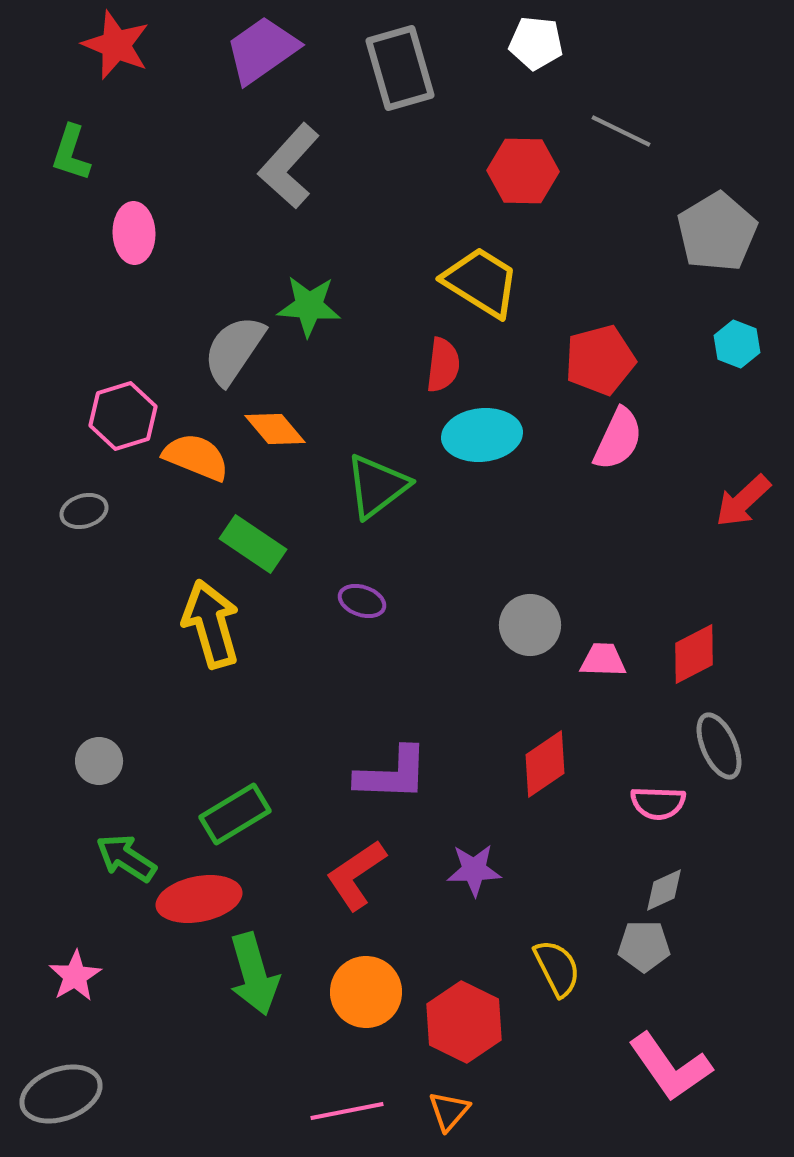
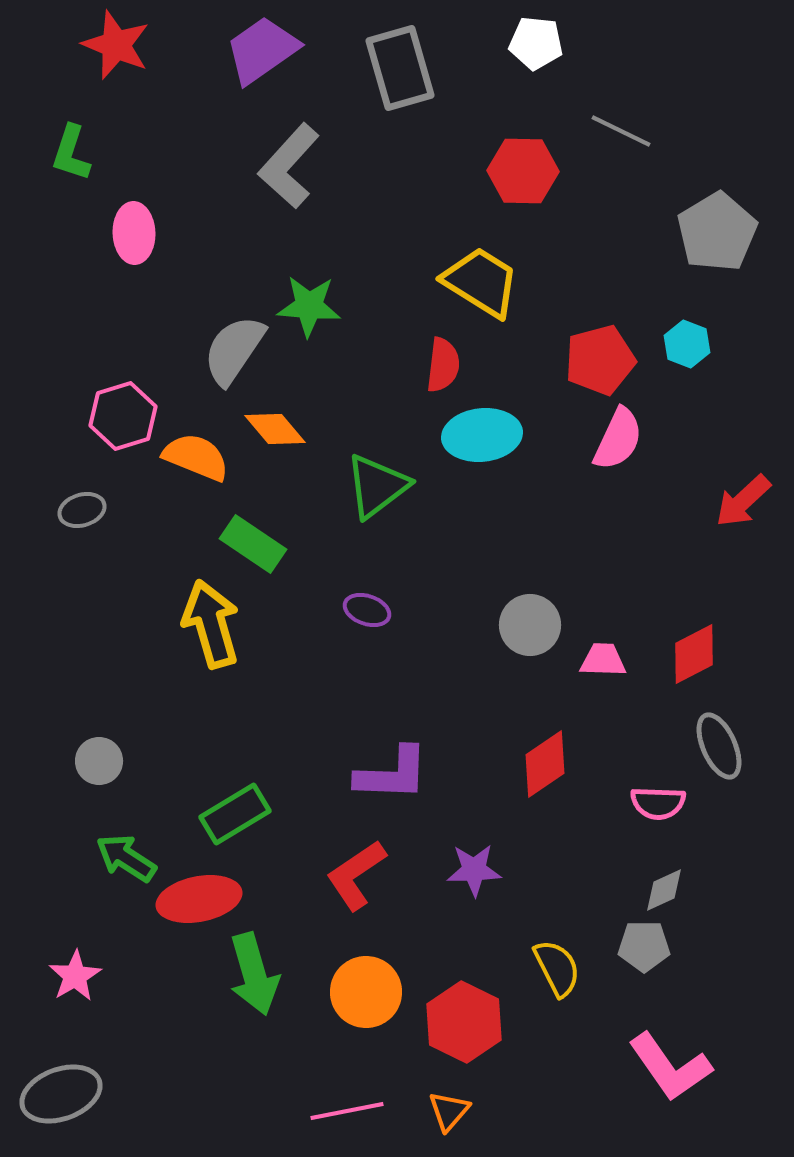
cyan hexagon at (737, 344): moved 50 px left
gray ellipse at (84, 511): moved 2 px left, 1 px up
purple ellipse at (362, 601): moved 5 px right, 9 px down
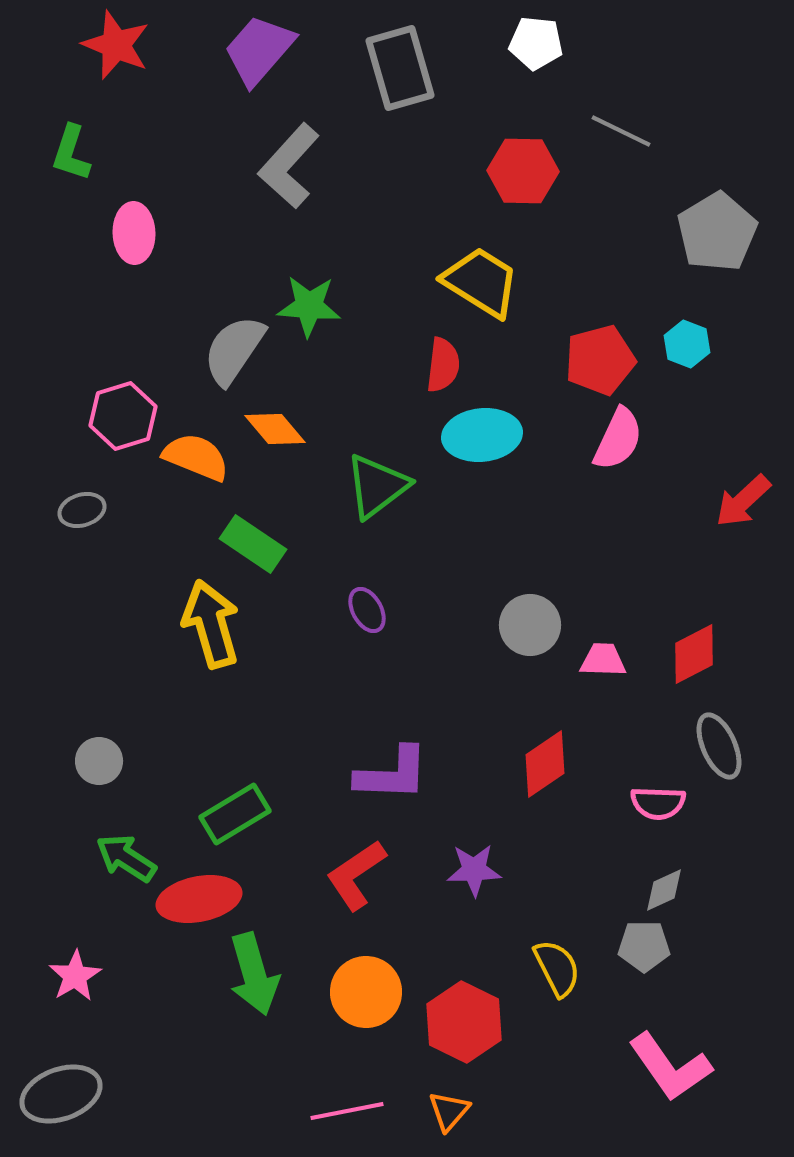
purple trapezoid at (262, 50): moved 3 px left; rotated 14 degrees counterclockwise
purple ellipse at (367, 610): rotated 42 degrees clockwise
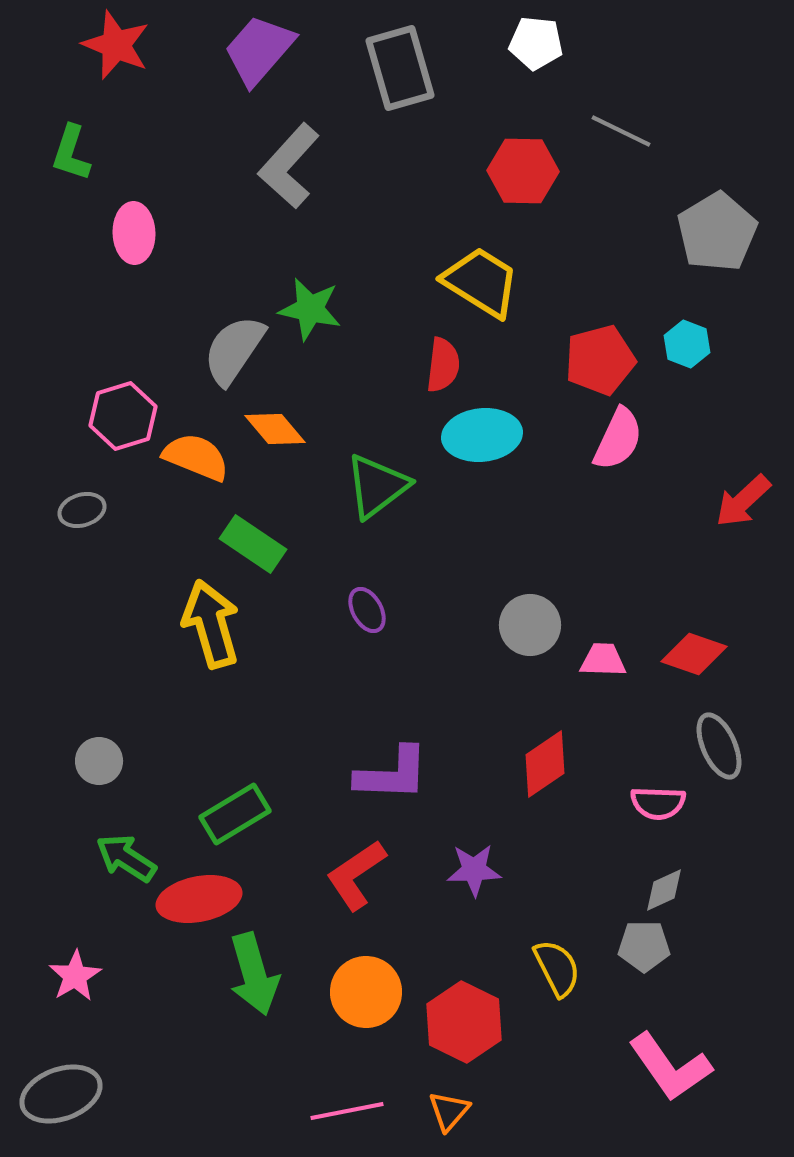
green star at (309, 306): moved 1 px right, 3 px down; rotated 8 degrees clockwise
red diamond at (694, 654): rotated 46 degrees clockwise
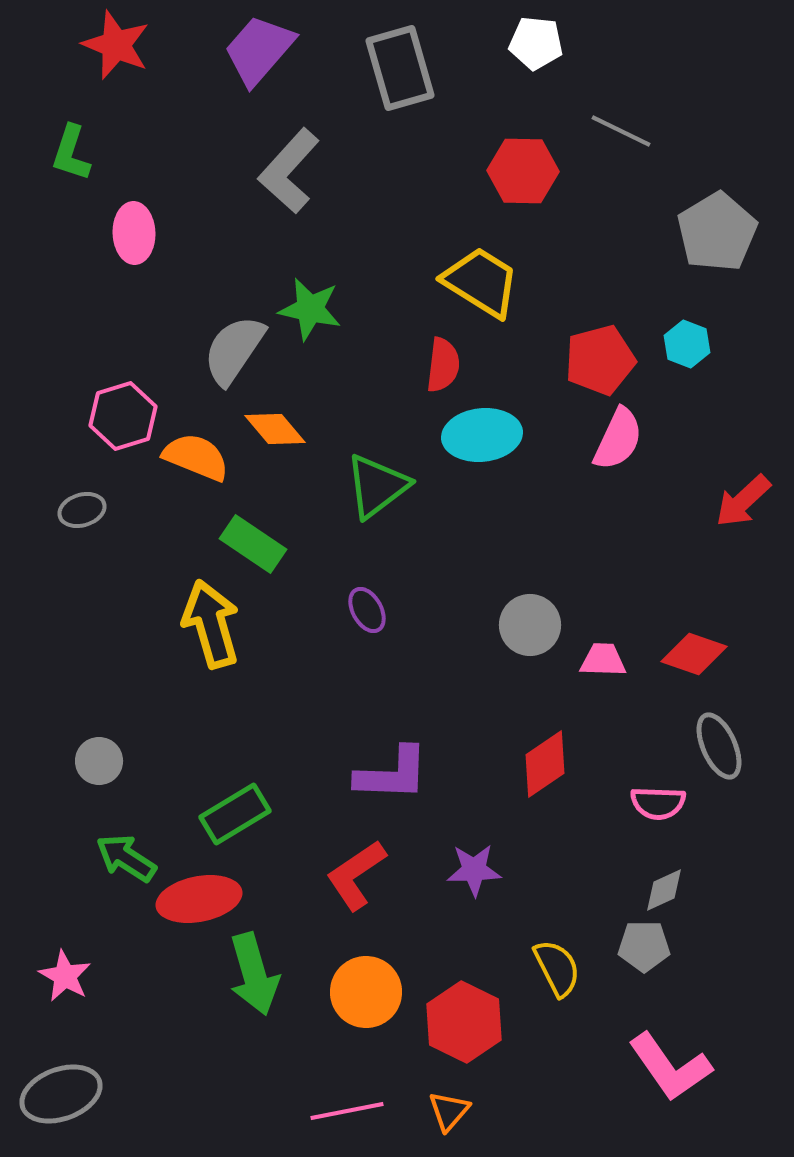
gray L-shape at (289, 166): moved 5 px down
pink star at (75, 976): moved 10 px left; rotated 12 degrees counterclockwise
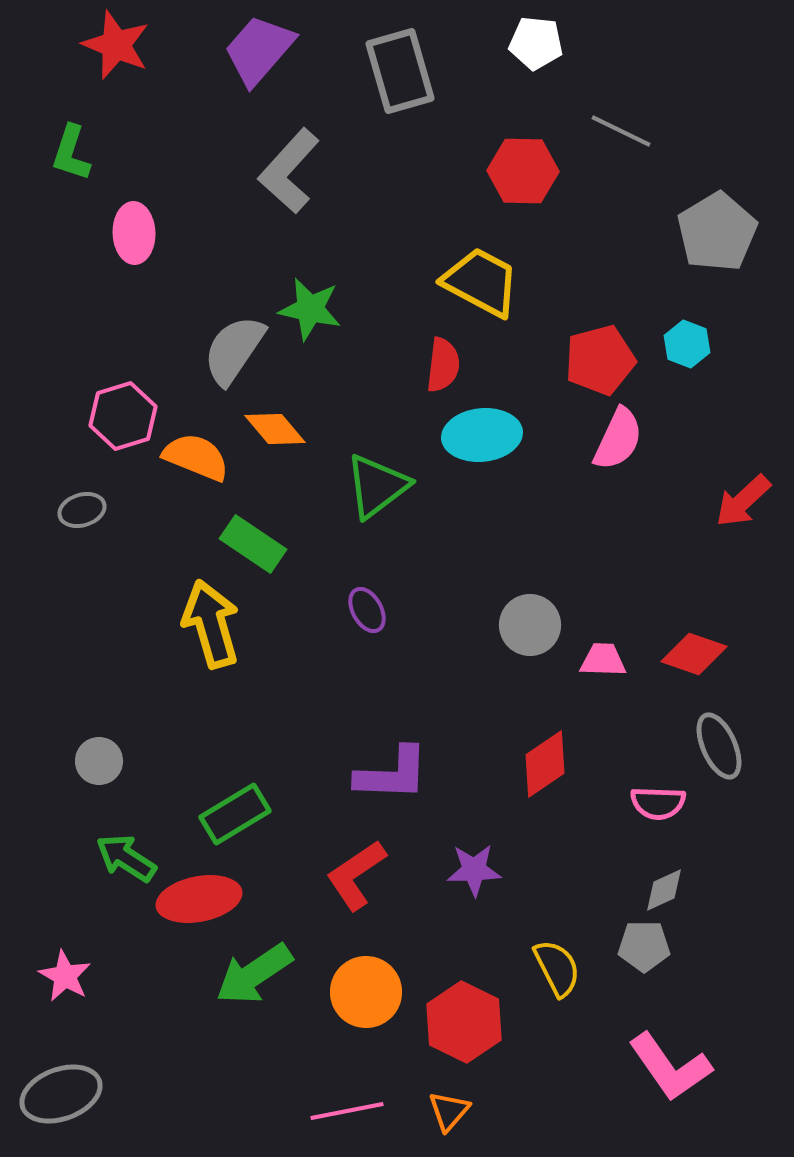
gray rectangle at (400, 68): moved 3 px down
yellow trapezoid at (481, 282): rotated 4 degrees counterclockwise
green arrow at (254, 974): rotated 72 degrees clockwise
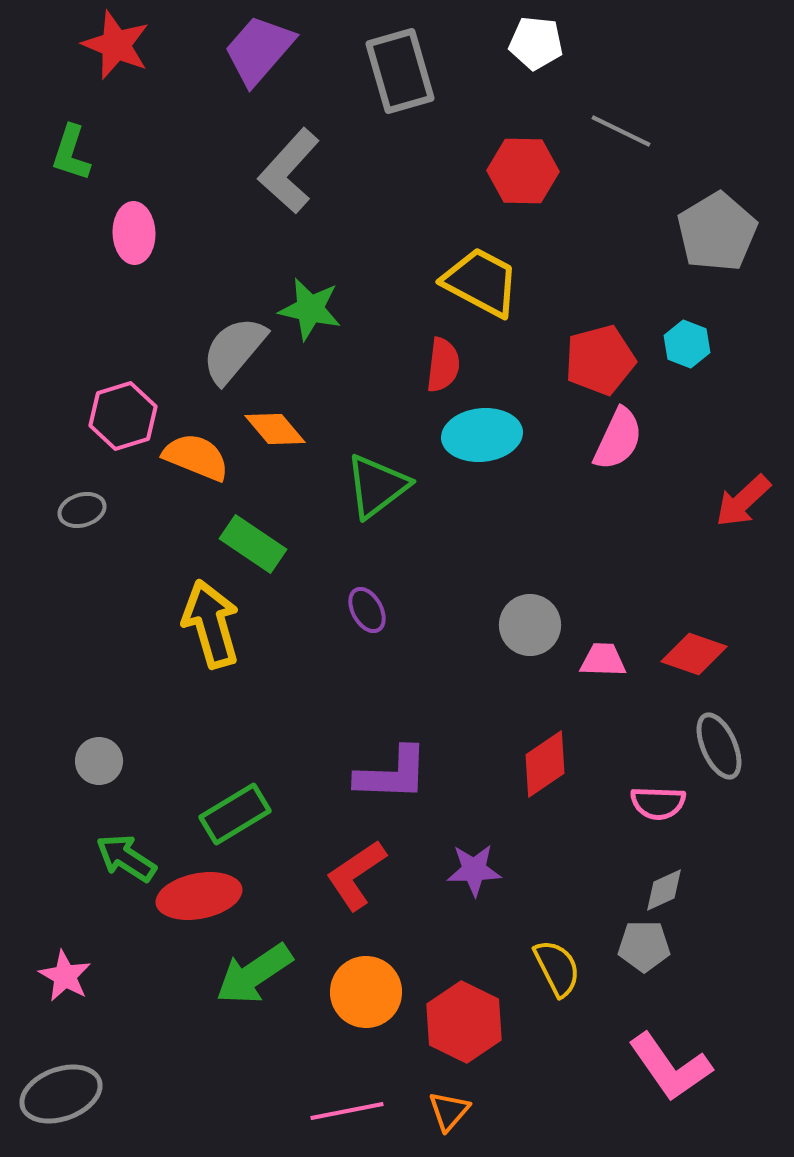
gray semicircle at (234, 350): rotated 6 degrees clockwise
red ellipse at (199, 899): moved 3 px up
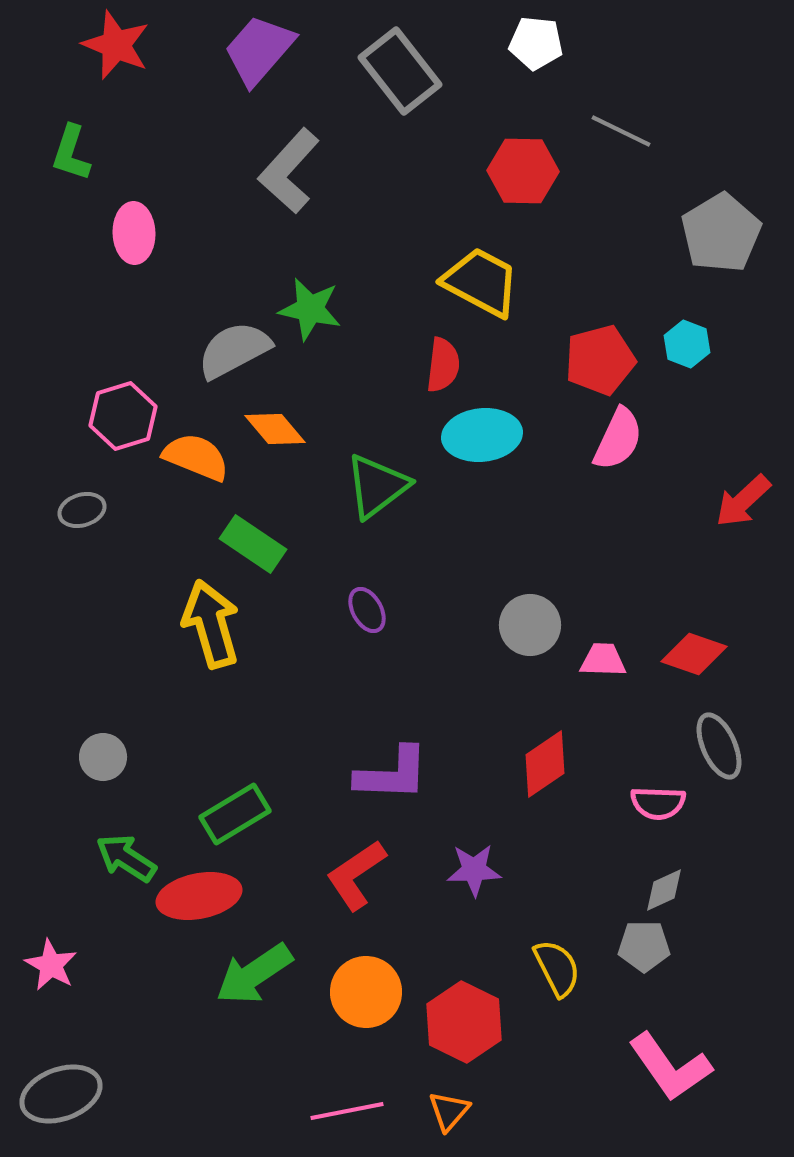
gray rectangle at (400, 71): rotated 22 degrees counterclockwise
gray pentagon at (717, 232): moved 4 px right, 1 px down
gray semicircle at (234, 350): rotated 22 degrees clockwise
gray circle at (99, 761): moved 4 px right, 4 px up
pink star at (65, 976): moved 14 px left, 11 px up
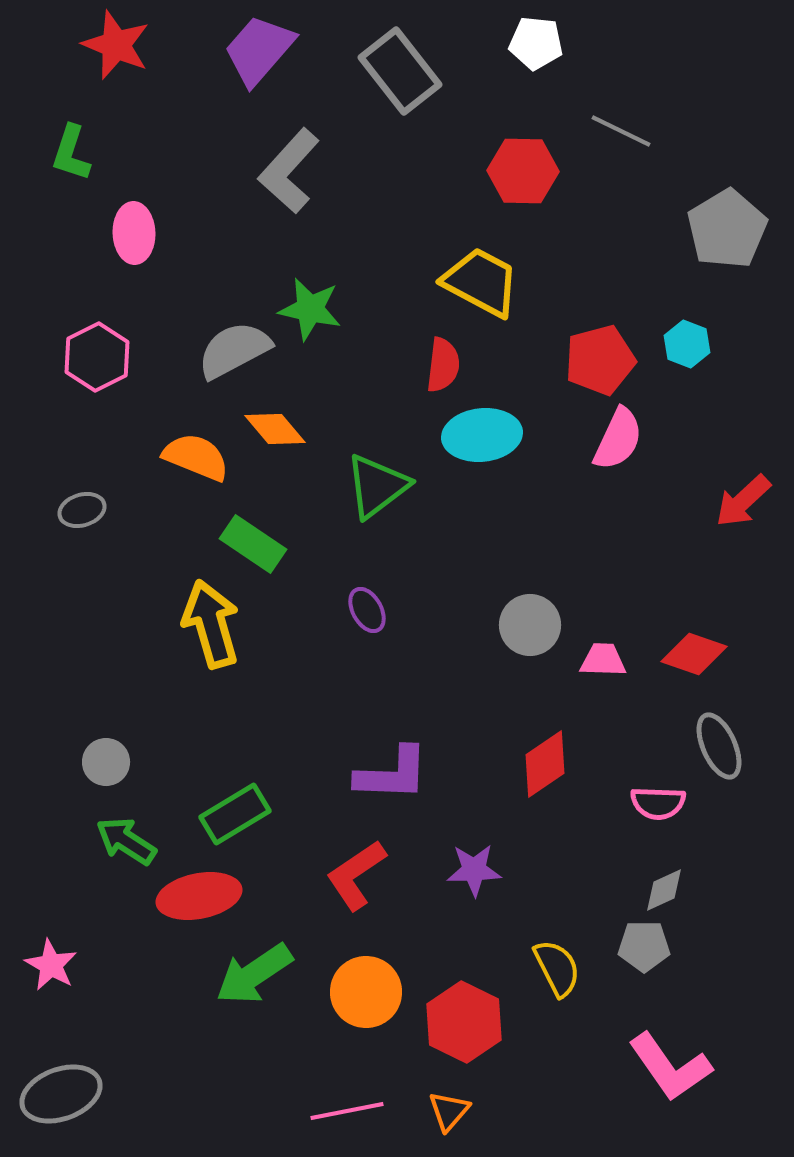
gray pentagon at (721, 233): moved 6 px right, 4 px up
pink hexagon at (123, 416): moved 26 px left, 59 px up; rotated 10 degrees counterclockwise
gray circle at (103, 757): moved 3 px right, 5 px down
green arrow at (126, 858): moved 17 px up
